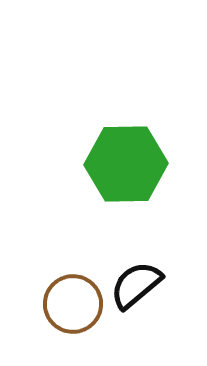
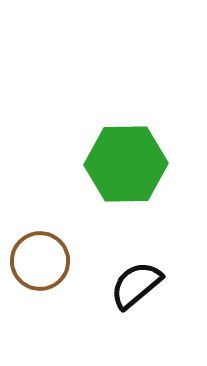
brown circle: moved 33 px left, 43 px up
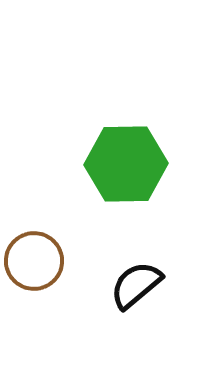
brown circle: moved 6 px left
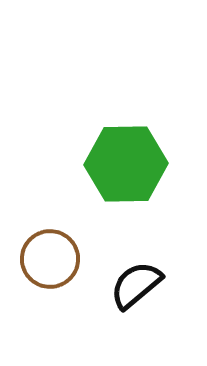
brown circle: moved 16 px right, 2 px up
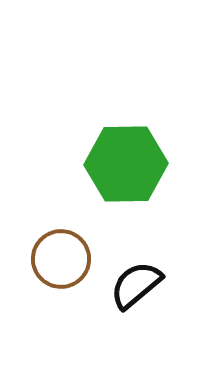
brown circle: moved 11 px right
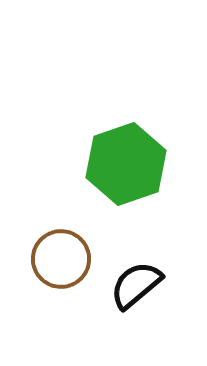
green hexagon: rotated 18 degrees counterclockwise
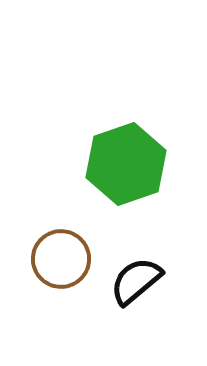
black semicircle: moved 4 px up
